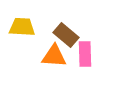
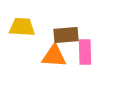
brown rectangle: rotated 45 degrees counterclockwise
pink rectangle: moved 2 px up
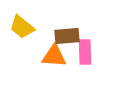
yellow trapezoid: rotated 144 degrees counterclockwise
brown rectangle: moved 1 px right, 1 px down
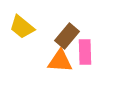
brown rectangle: rotated 45 degrees counterclockwise
orange triangle: moved 6 px right, 5 px down
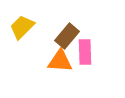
yellow trapezoid: rotated 96 degrees clockwise
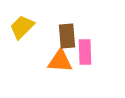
brown rectangle: rotated 45 degrees counterclockwise
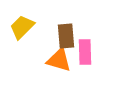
brown rectangle: moved 1 px left
orange triangle: moved 1 px left, 1 px up; rotated 12 degrees clockwise
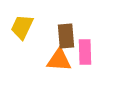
yellow trapezoid: rotated 20 degrees counterclockwise
orange triangle: rotated 12 degrees counterclockwise
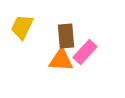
pink rectangle: rotated 45 degrees clockwise
orange triangle: moved 2 px right
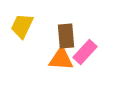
yellow trapezoid: moved 1 px up
orange triangle: moved 1 px up
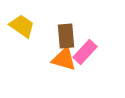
yellow trapezoid: rotated 100 degrees clockwise
orange triangle: moved 3 px right; rotated 12 degrees clockwise
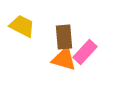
yellow trapezoid: rotated 8 degrees counterclockwise
brown rectangle: moved 2 px left, 1 px down
